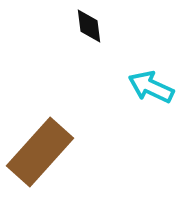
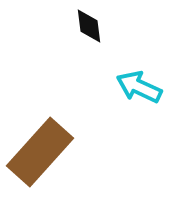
cyan arrow: moved 12 px left
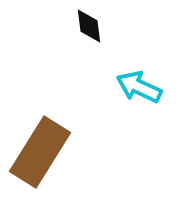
brown rectangle: rotated 10 degrees counterclockwise
